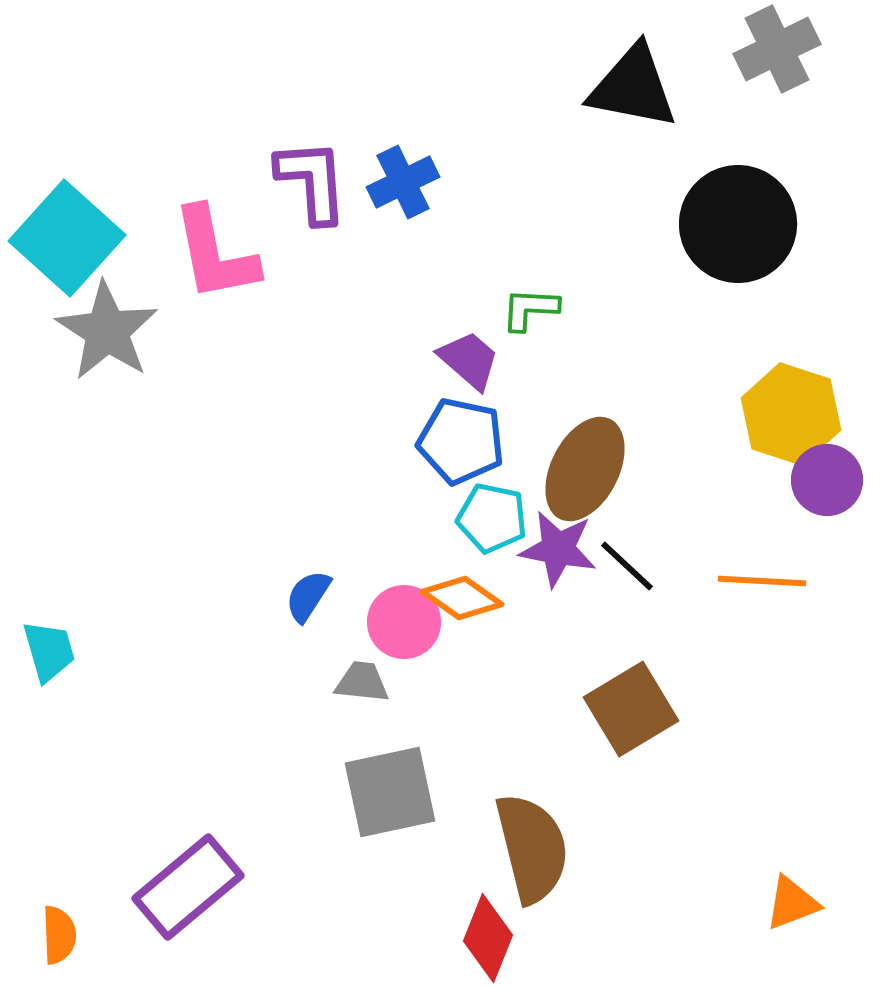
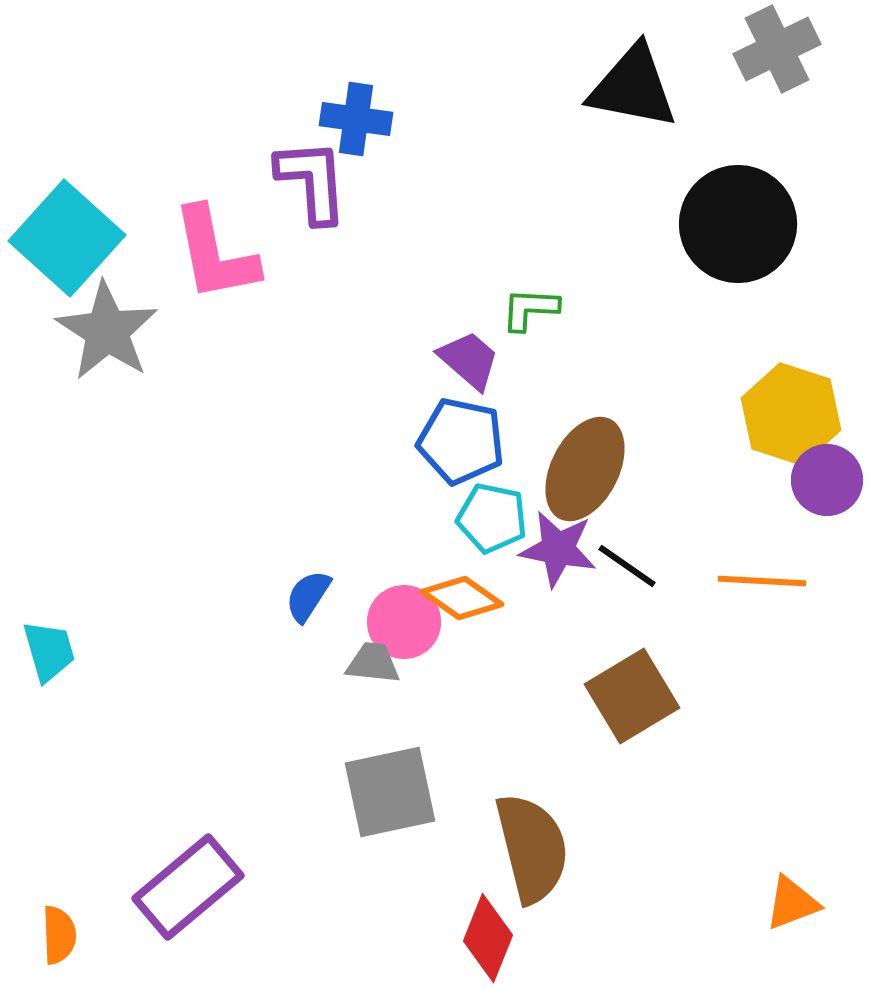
blue cross: moved 47 px left, 63 px up; rotated 34 degrees clockwise
black line: rotated 8 degrees counterclockwise
gray trapezoid: moved 11 px right, 19 px up
brown square: moved 1 px right, 13 px up
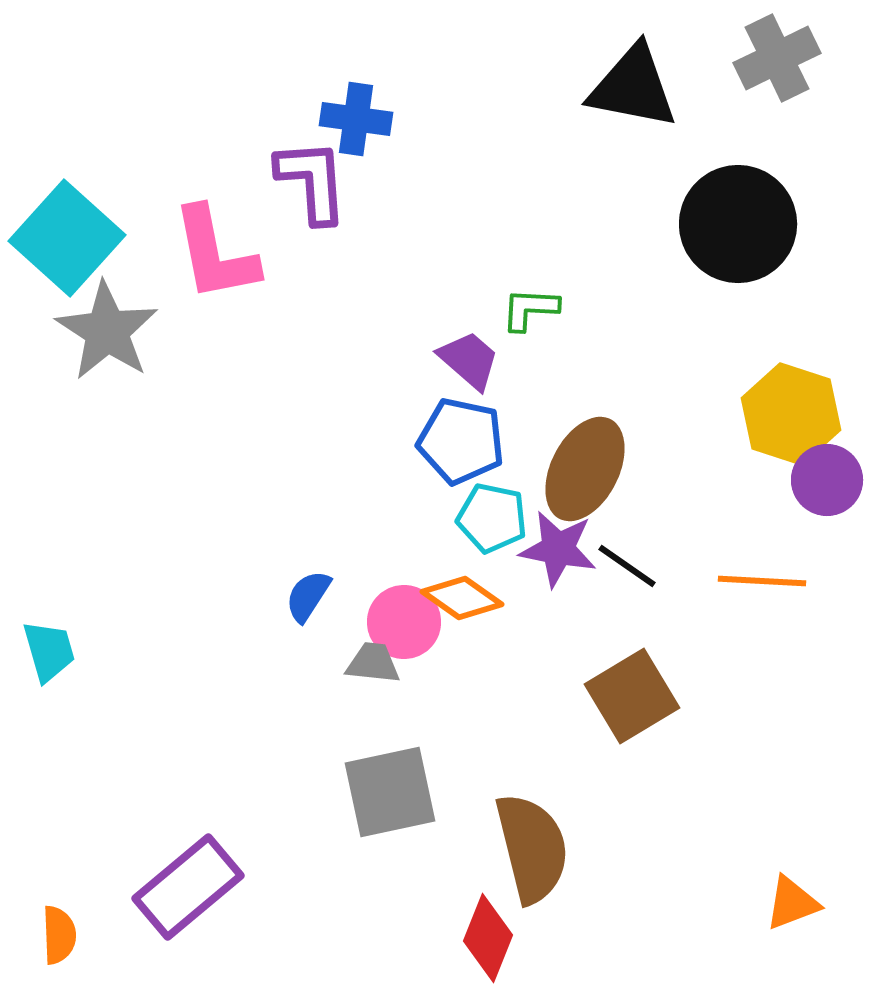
gray cross: moved 9 px down
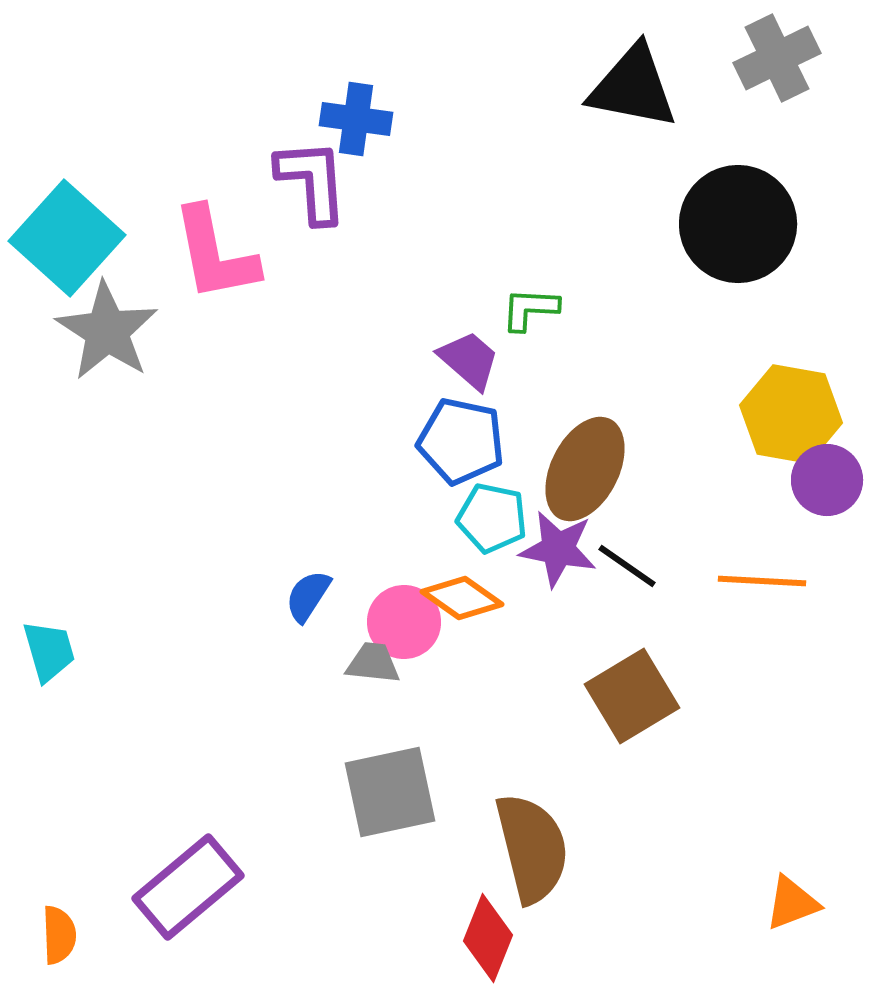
yellow hexagon: rotated 8 degrees counterclockwise
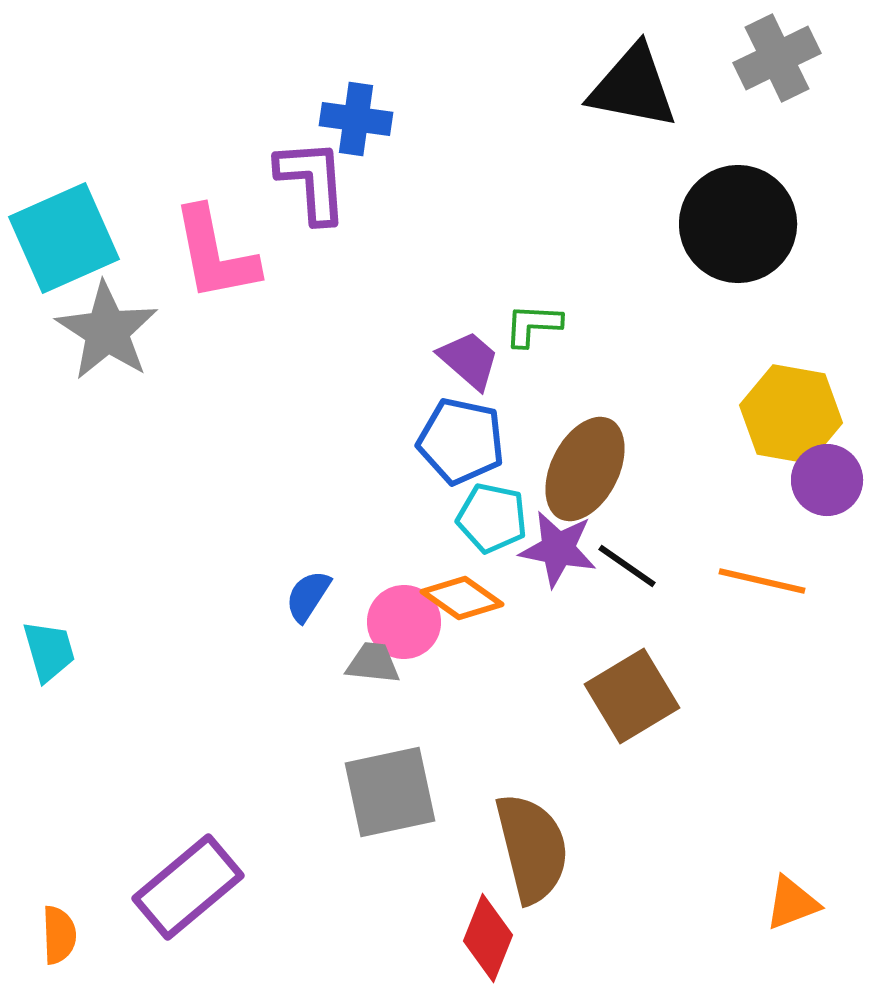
cyan square: moved 3 px left; rotated 24 degrees clockwise
green L-shape: moved 3 px right, 16 px down
orange line: rotated 10 degrees clockwise
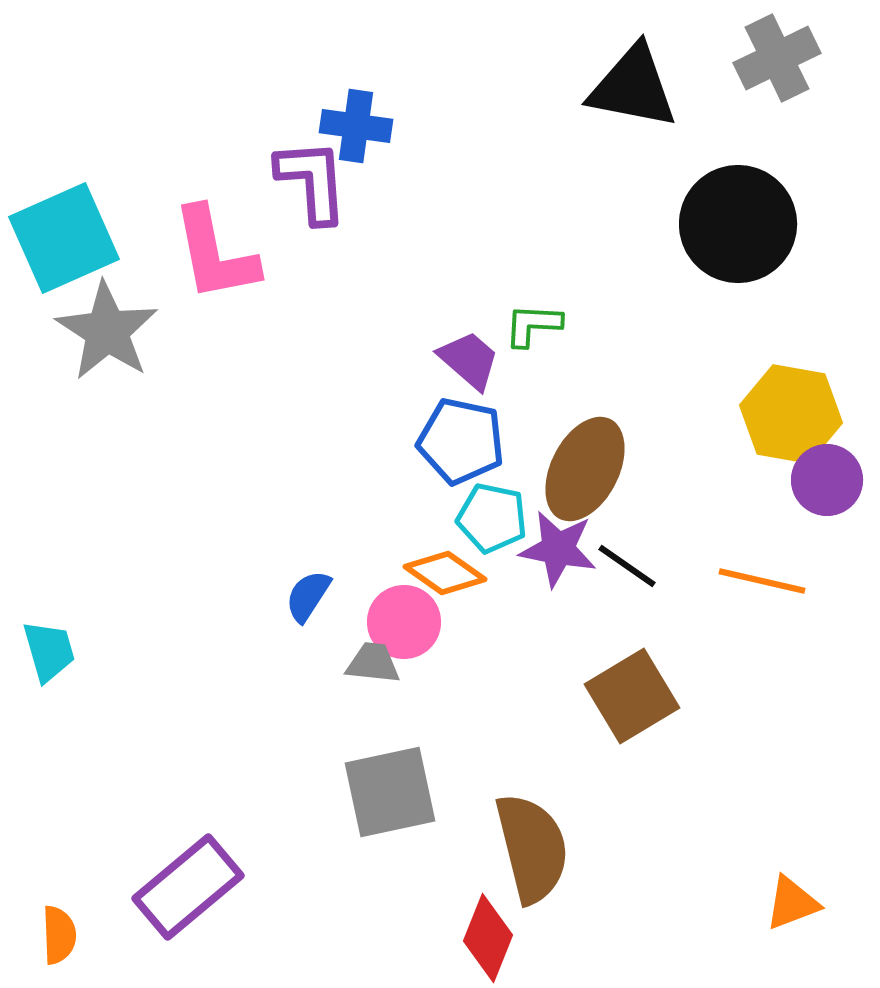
blue cross: moved 7 px down
orange diamond: moved 17 px left, 25 px up
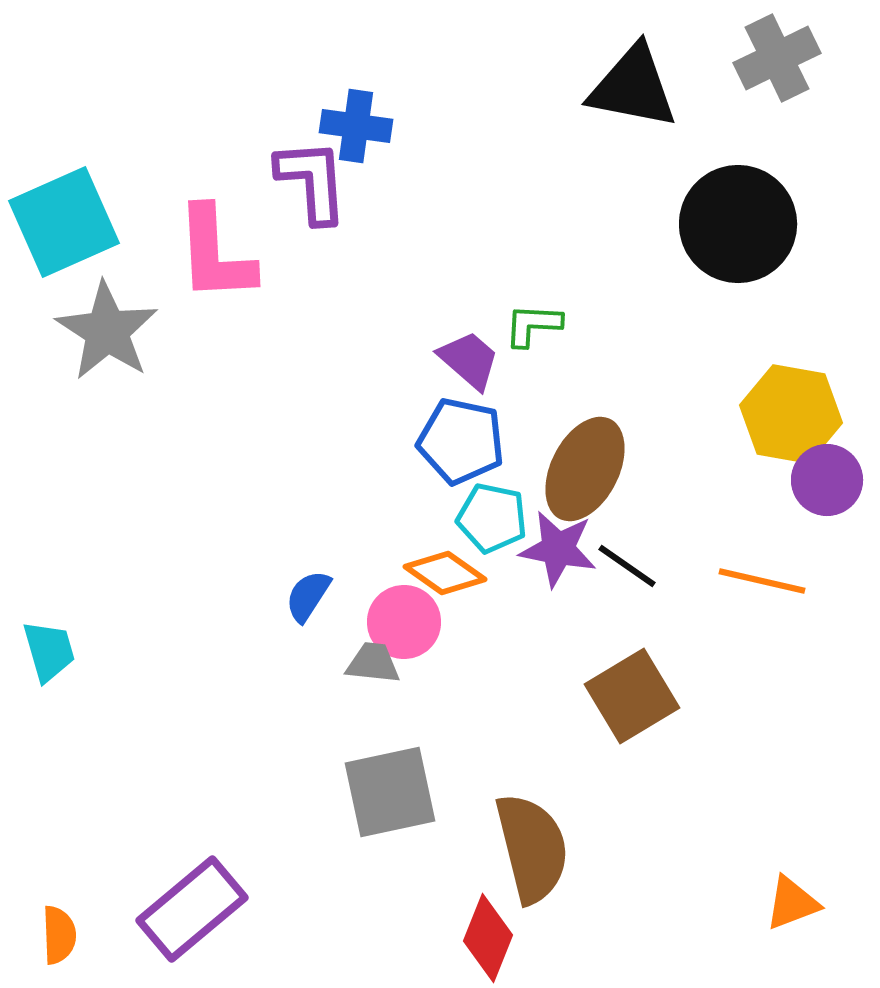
cyan square: moved 16 px up
pink L-shape: rotated 8 degrees clockwise
purple rectangle: moved 4 px right, 22 px down
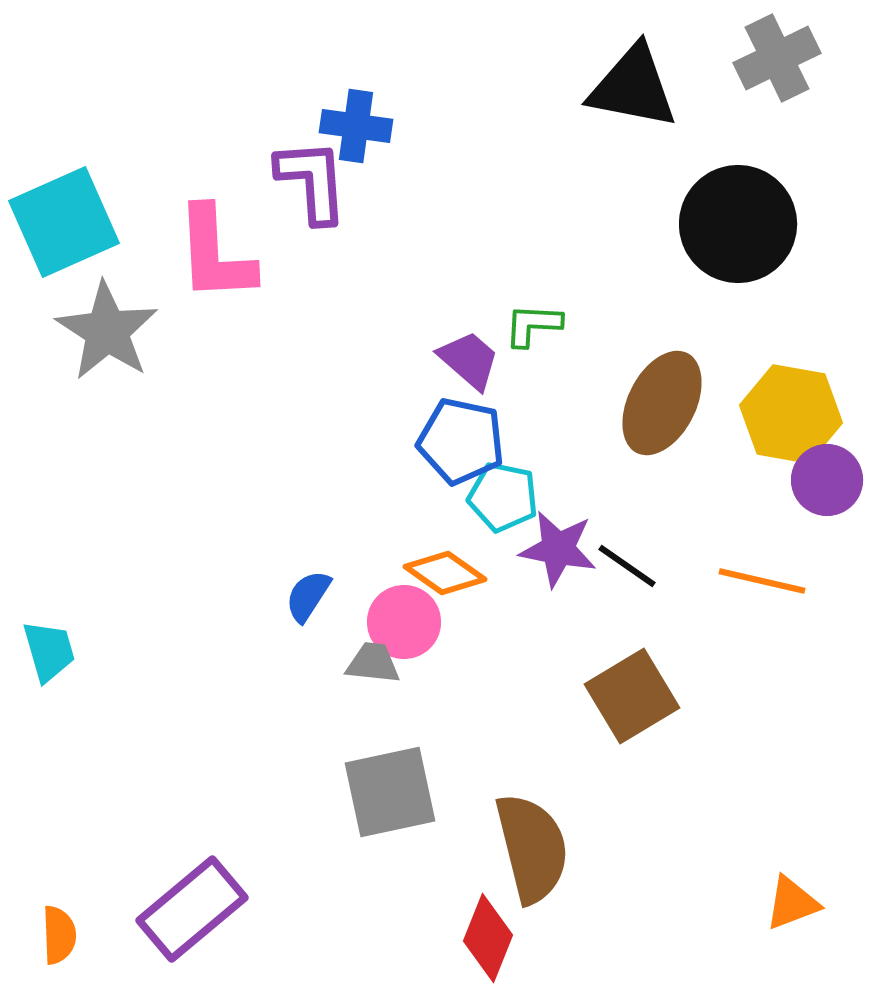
brown ellipse: moved 77 px right, 66 px up
cyan pentagon: moved 11 px right, 21 px up
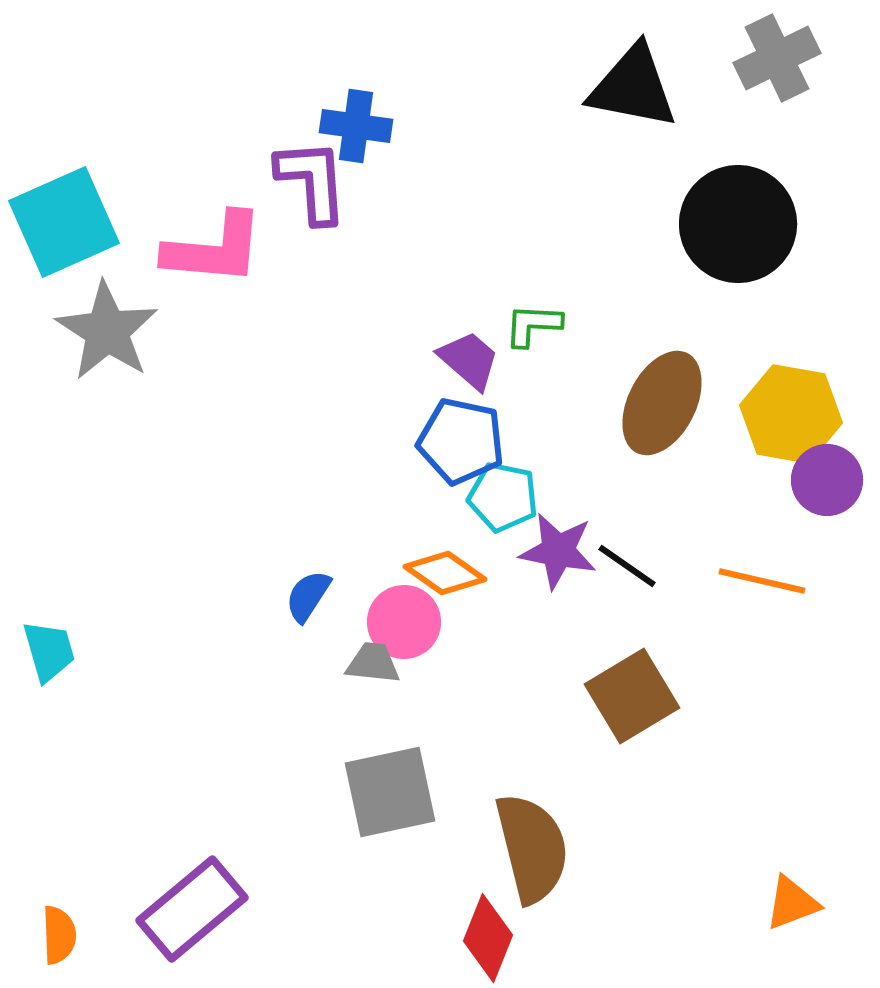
pink L-shape: moved 1 px left, 5 px up; rotated 82 degrees counterclockwise
purple star: moved 2 px down
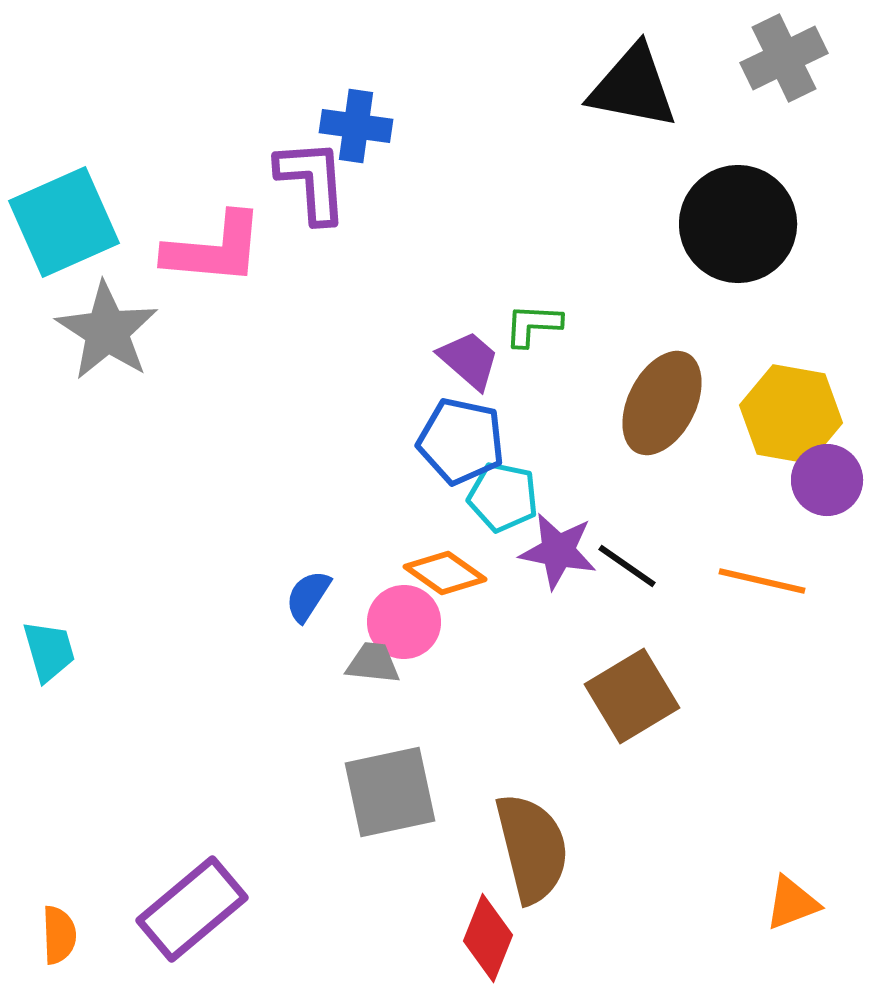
gray cross: moved 7 px right
